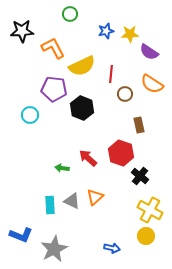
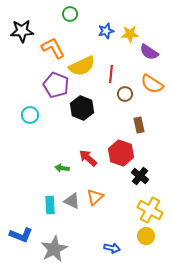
purple pentagon: moved 2 px right, 4 px up; rotated 15 degrees clockwise
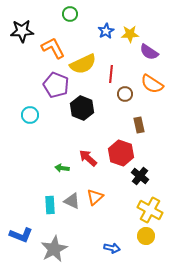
blue star: rotated 14 degrees counterclockwise
yellow semicircle: moved 1 px right, 2 px up
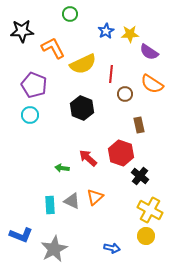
purple pentagon: moved 22 px left
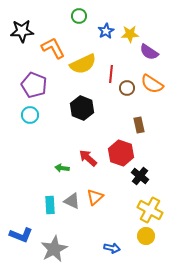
green circle: moved 9 px right, 2 px down
brown circle: moved 2 px right, 6 px up
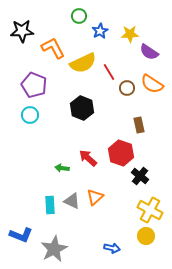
blue star: moved 6 px left
yellow semicircle: moved 1 px up
red line: moved 2 px left, 2 px up; rotated 36 degrees counterclockwise
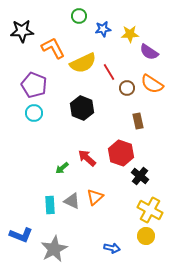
blue star: moved 3 px right, 2 px up; rotated 21 degrees clockwise
cyan circle: moved 4 px right, 2 px up
brown rectangle: moved 1 px left, 4 px up
red arrow: moved 1 px left
green arrow: rotated 48 degrees counterclockwise
